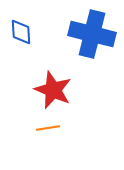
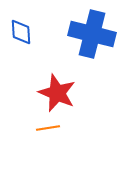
red star: moved 4 px right, 3 px down
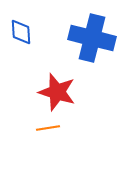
blue cross: moved 4 px down
red star: moved 1 px up; rotated 6 degrees counterclockwise
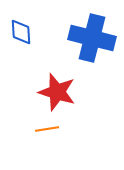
orange line: moved 1 px left, 1 px down
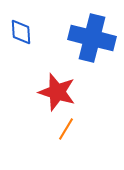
orange line: moved 19 px right; rotated 50 degrees counterclockwise
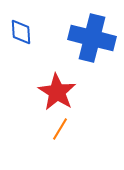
red star: rotated 15 degrees clockwise
orange line: moved 6 px left
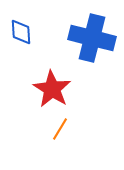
red star: moved 5 px left, 3 px up
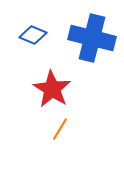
blue diamond: moved 12 px right, 3 px down; rotated 64 degrees counterclockwise
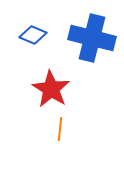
red star: moved 1 px left
orange line: rotated 25 degrees counterclockwise
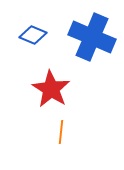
blue cross: moved 1 px up; rotated 9 degrees clockwise
orange line: moved 1 px right, 3 px down
